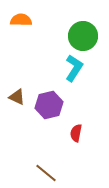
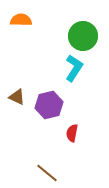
red semicircle: moved 4 px left
brown line: moved 1 px right
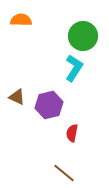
brown line: moved 17 px right
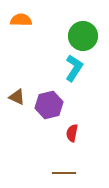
brown line: rotated 40 degrees counterclockwise
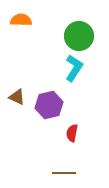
green circle: moved 4 px left
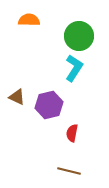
orange semicircle: moved 8 px right
brown line: moved 5 px right, 2 px up; rotated 15 degrees clockwise
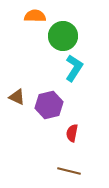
orange semicircle: moved 6 px right, 4 px up
green circle: moved 16 px left
